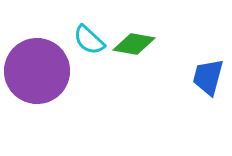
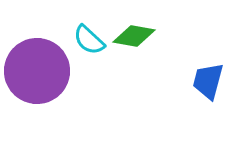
green diamond: moved 8 px up
blue trapezoid: moved 4 px down
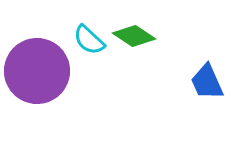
green diamond: rotated 24 degrees clockwise
blue trapezoid: moved 1 px left, 1 px down; rotated 39 degrees counterclockwise
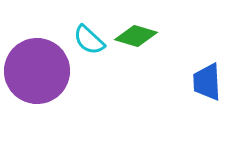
green diamond: moved 2 px right; rotated 18 degrees counterclockwise
blue trapezoid: rotated 21 degrees clockwise
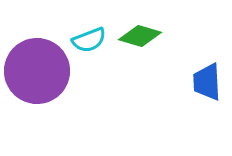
green diamond: moved 4 px right
cyan semicircle: rotated 64 degrees counterclockwise
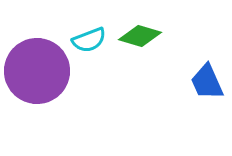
blue trapezoid: rotated 21 degrees counterclockwise
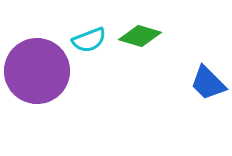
blue trapezoid: moved 1 px right, 1 px down; rotated 21 degrees counterclockwise
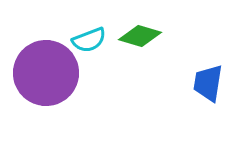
purple circle: moved 9 px right, 2 px down
blue trapezoid: rotated 54 degrees clockwise
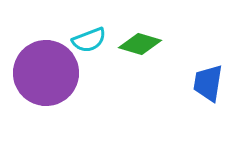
green diamond: moved 8 px down
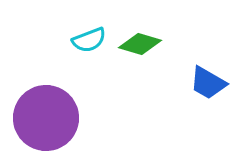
purple circle: moved 45 px down
blue trapezoid: rotated 69 degrees counterclockwise
